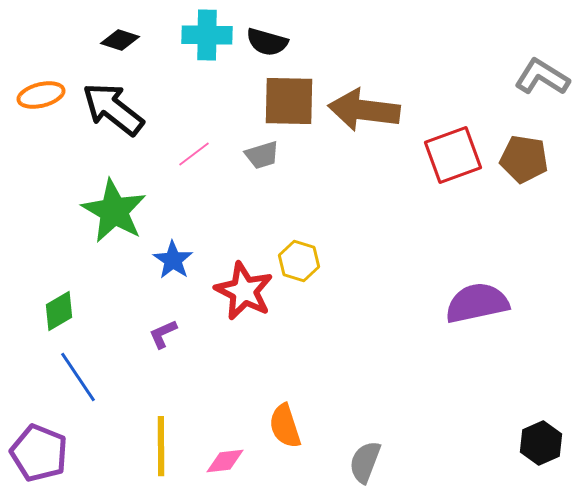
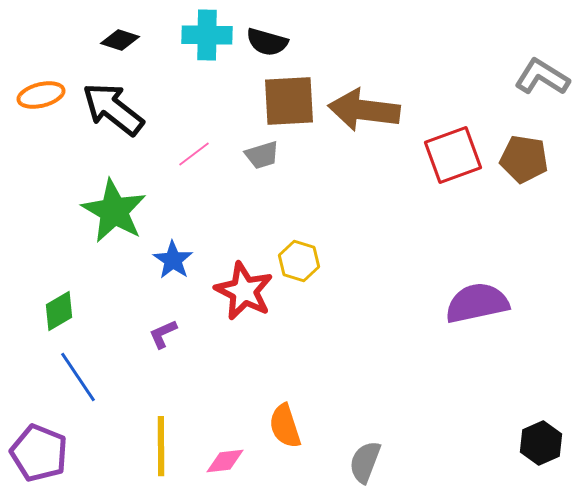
brown square: rotated 4 degrees counterclockwise
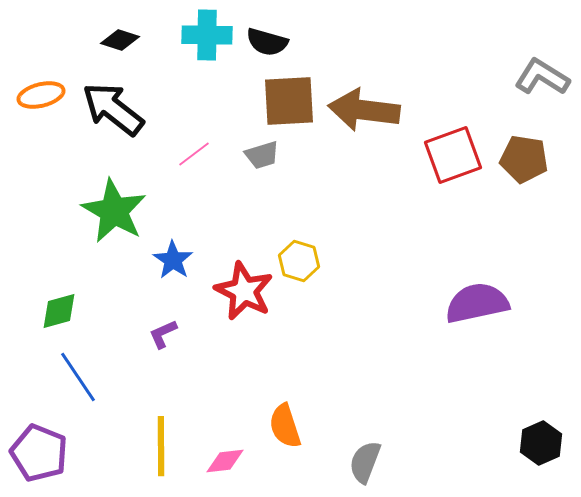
green diamond: rotated 15 degrees clockwise
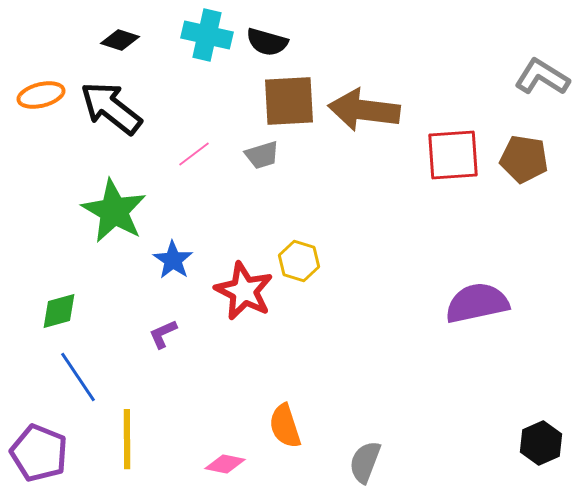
cyan cross: rotated 12 degrees clockwise
black arrow: moved 2 px left, 1 px up
red square: rotated 16 degrees clockwise
yellow line: moved 34 px left, 7 px up
pink diamond: moved 3 px down; rotated 18 degrees clockwise
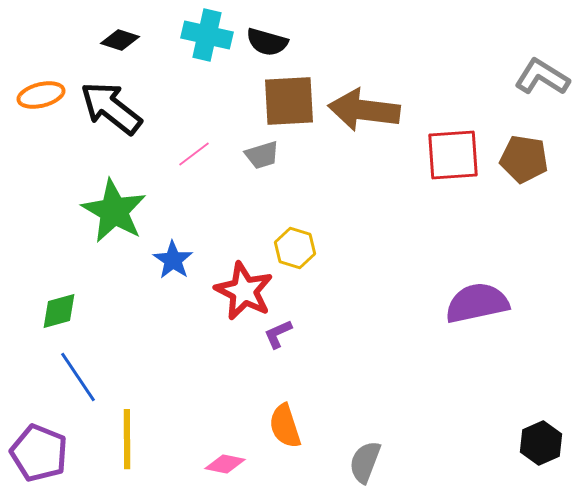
yellow hexagon: moved 4 px left, 13 px up
purple L-shape: moved 115 px right
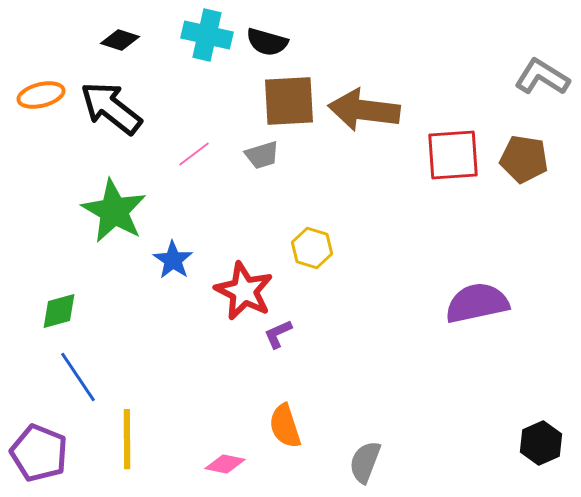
yellow hexagon: moved 17 px right
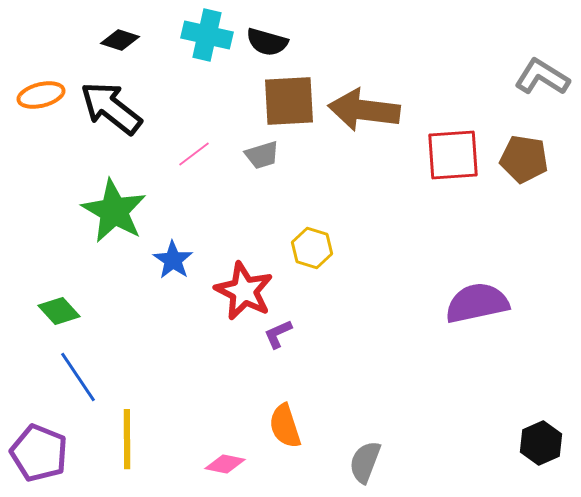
green diamond: rotated 63 degrees clockwise
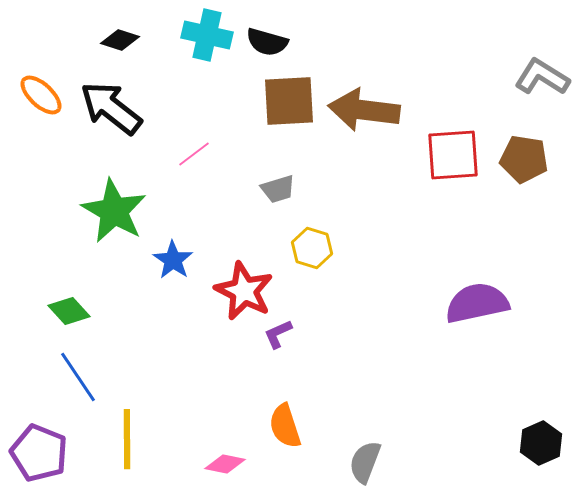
orange ellipse: rotated 57 degrees clockwise
gray trapezoid: moved 16 px right, 34 px down
green diamond: moved 10 px right
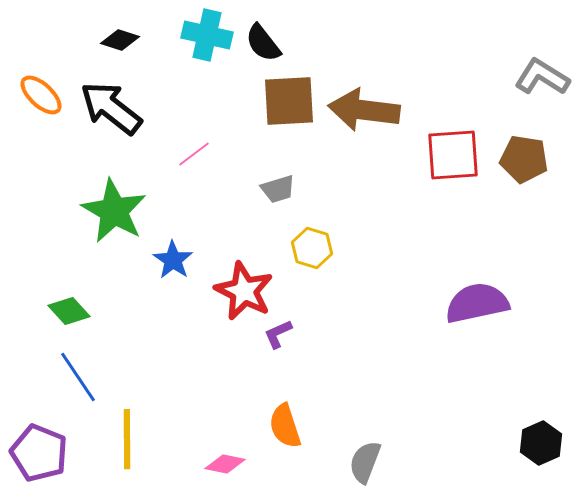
black semicircle: moved 4 px left, 1 px down; rotated 36 degrees clockwise
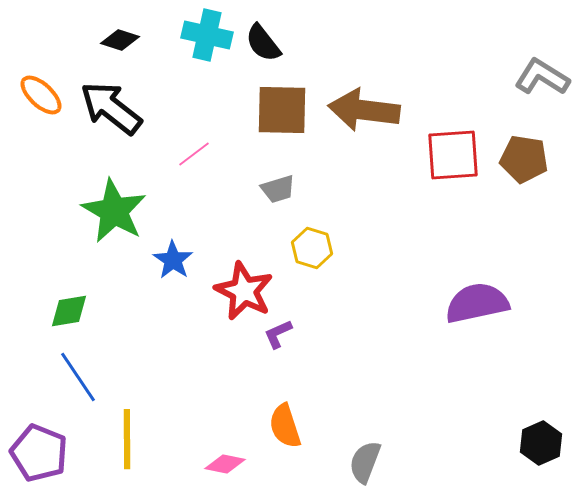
brown square: moved 7 px left, 9 px down; rotated 4 degrees clockwise
green diamond: rotated 57 degrees counterclockwise
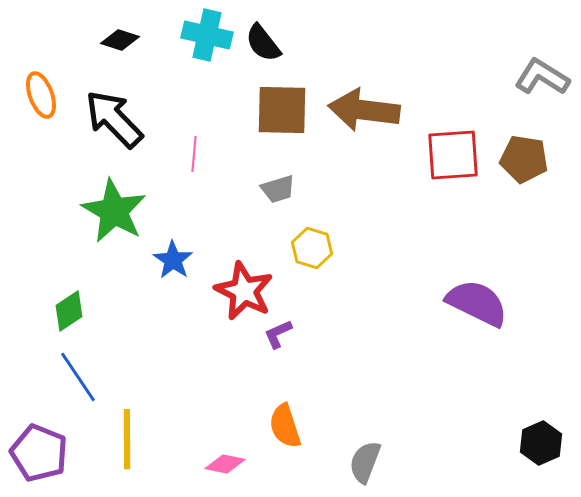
orange ellipse: rotated 27 degrees clockwise
black arrow: moved 3 px right, 11 px down; rotated 8 degrees clockwise
pink line: rotated 48 degrees counterclockwise
purple semicircle: rotated 38 degrees clockwise
green diamond: rotated 24 degrees counterclockwise
